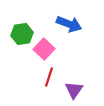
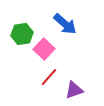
blue arrow: moved 4 px left; rotated 20 degrees clockwise
red line: rotated 24 degrees clockwise
purple triangle: rotated 36 degrees clockwise
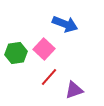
blue arrow: rotated 20 degrees counterclockwise
green hexagon: moved 6 px left, 19 px down
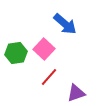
blue arrow: rotated 20 degrees clockwise
purple triangle: moved 2 px right, 3 px down
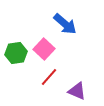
purple triangle: moved 1 px right, 2 px up; rotated 42 degrees clockwise
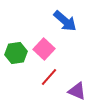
blue arrow: moved 3 px up
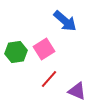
pink square: rotated 15 degrees clockwise
green hexagon: moved 1 px up
red line: moved 2 px down
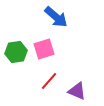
blue arrow: moved 9 px left, 4 px up
pink square: rotated 15 degrees clockwise
red line: moved 2 px down
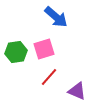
red line: moved 4 px up
